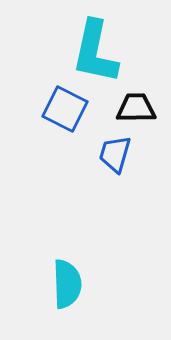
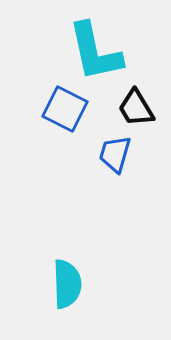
cyan L-shape: rotated 24 degrees counterclockwise
black trapezoid: rotated 120 degrees counterclockwise
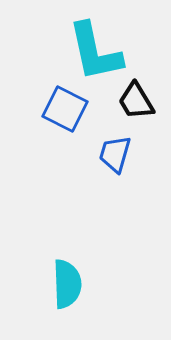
black trapezoid: moved 7 px up
